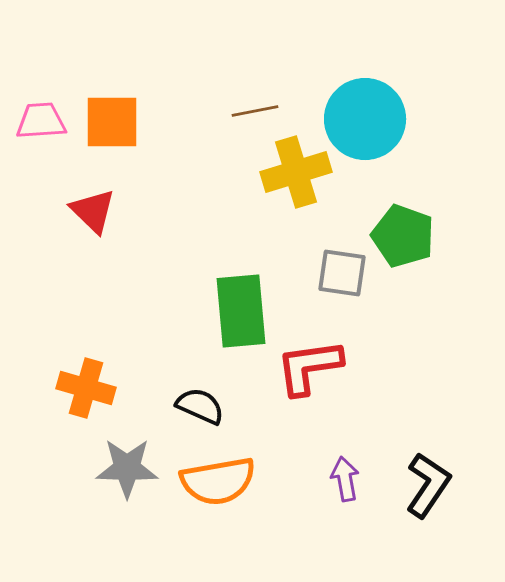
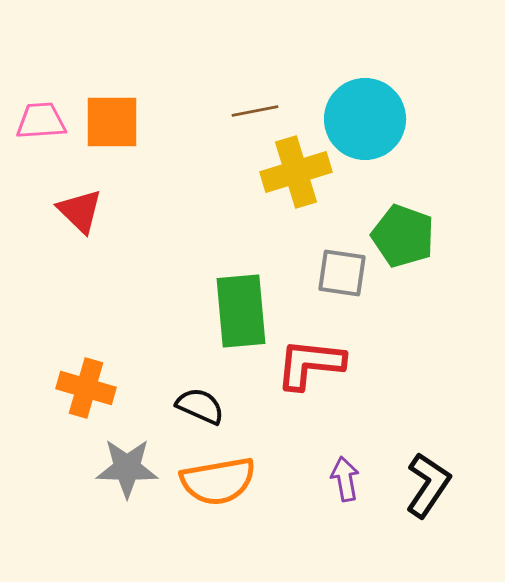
red triangle: moved 13 px left
red L-shape: moved 1 px right, 3 px up; rotated 14 degrees clockwise
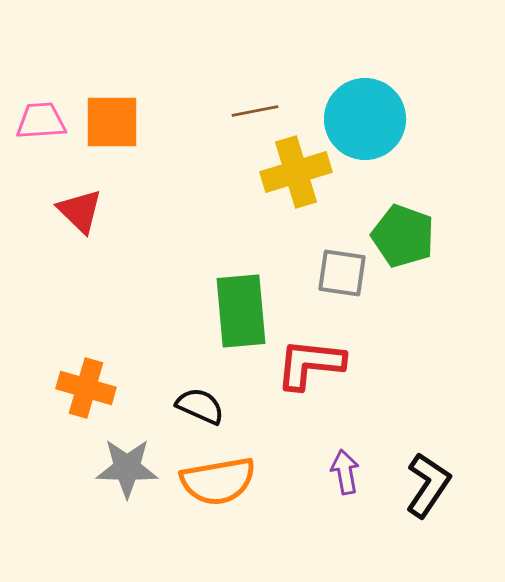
purple arrow: moved 7 px up
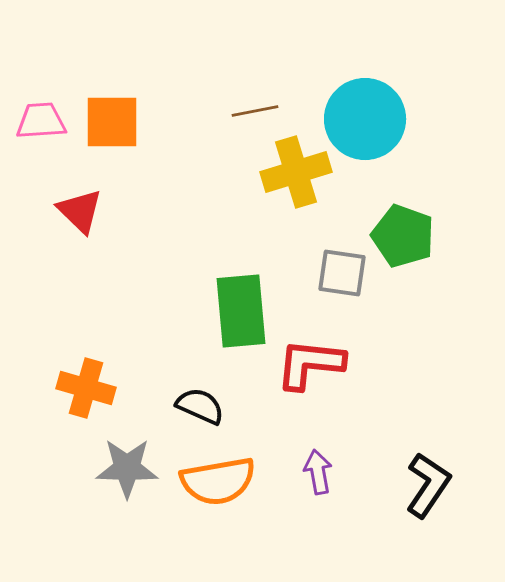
purple arrow: moved 27 px left
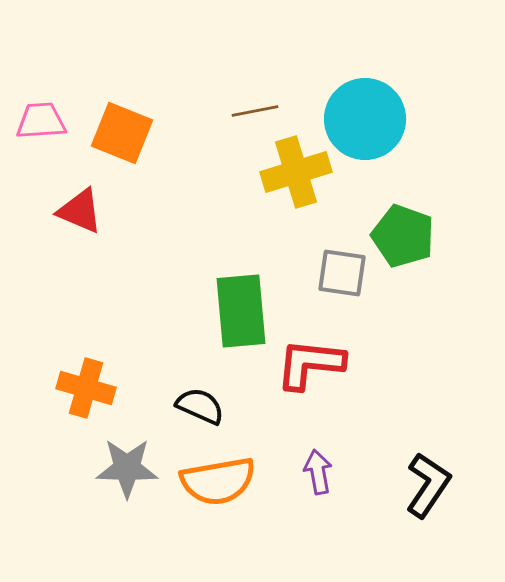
orange square: moved 10 px right, 11 px down; rotated 22 degrees clockwise
red triangle: rotated 21 degrees counterclockwise
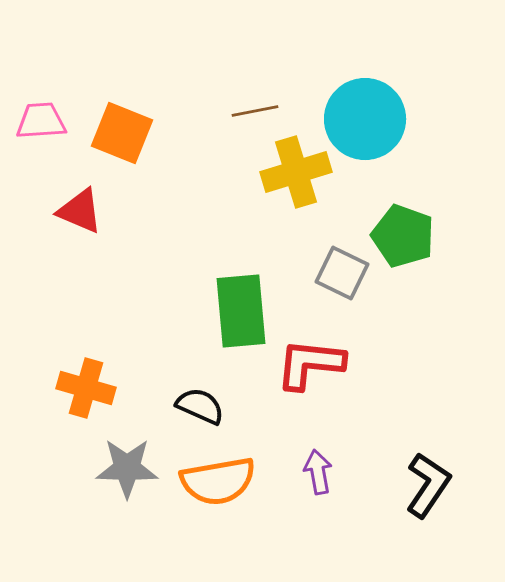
gray square: rotated 18 degrees clockwise
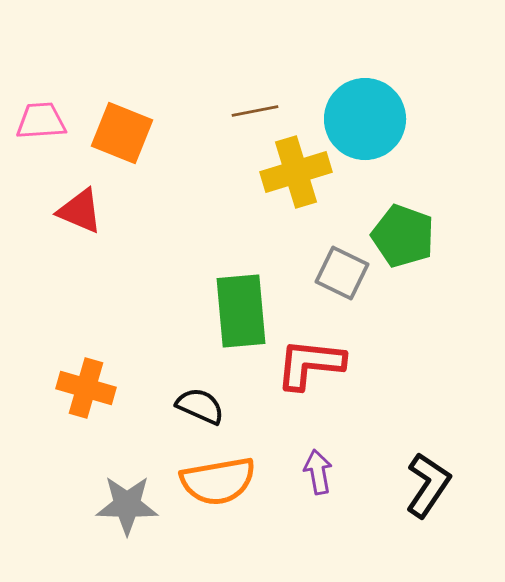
gray star: moved 37 px down
